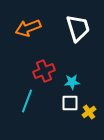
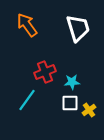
orange arrow: moved 1 px left, 3 px up; rotated 75 degrees clockwise
red cross: moved 1 px right, 1 px down
cyan line: moved 1 px up; rotated 15 degrees clockwise
yellow cross: moved 2 px up
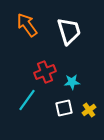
white trapezoid: moved 9 px left, 3 px down
white square: moved 6 px left, 5 px down; rotated 12 degrees counterclockwise
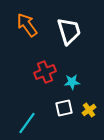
cyan line: moved 23 px down
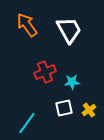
white trapezoid: moved 1 px up; rotated 12 degrees counterclockwise
